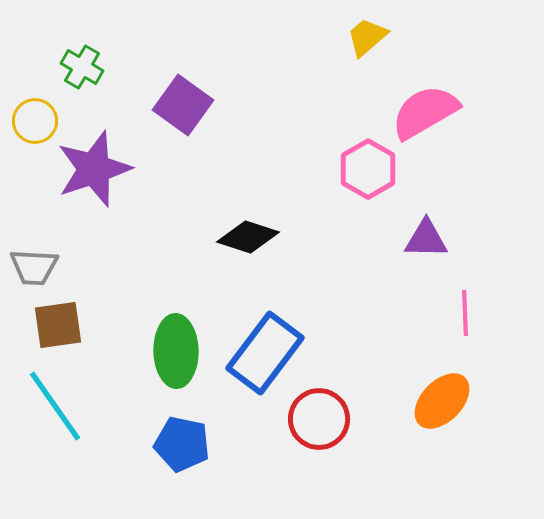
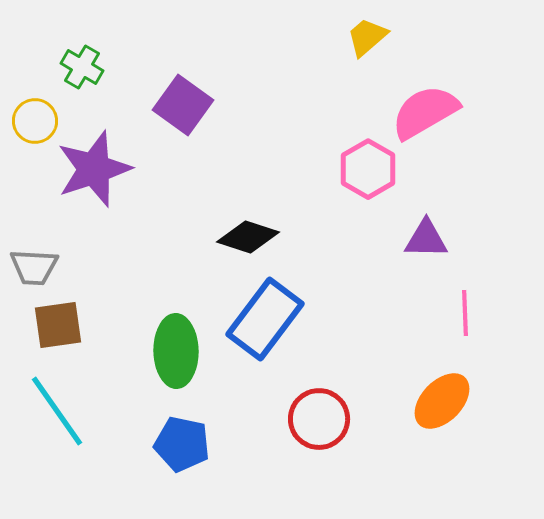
blue rectangle: moved 34 px up
cyan line: moved 2 px right, 5 px down
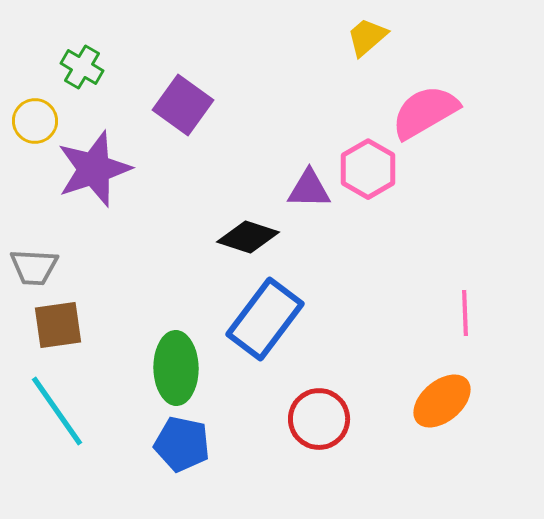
purple triangle: moved 117 px left, 50 px up
green ellipse: moved 17 px down
orange ellipse: rotated 6 degrees clockwise
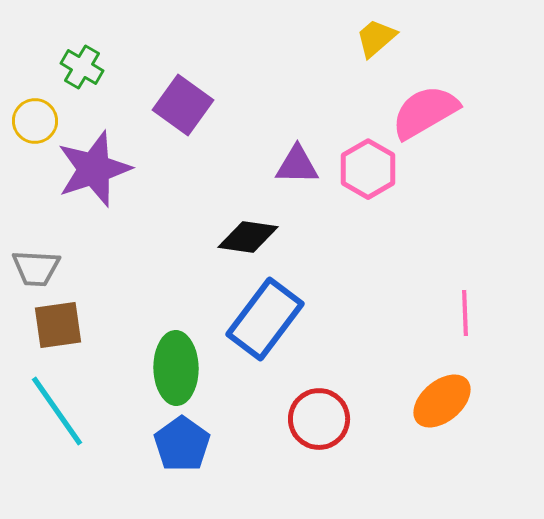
yellow trapezoid: moved 9 px right, 1 px down
purple triangle: moved 12 px left, 24 px up
black diamond: rotated 10 degrees counterclockwise
gray trapezoid: moved 2 px right, 1 px down
blue pentagon: rotated 24 degrees clockwise
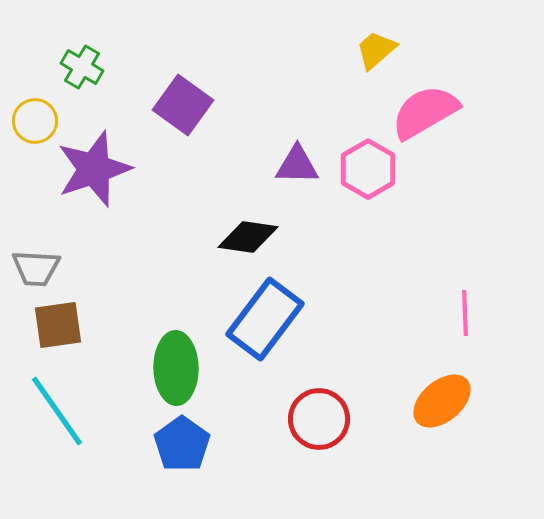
yellow trapezoid: moved 12 px down
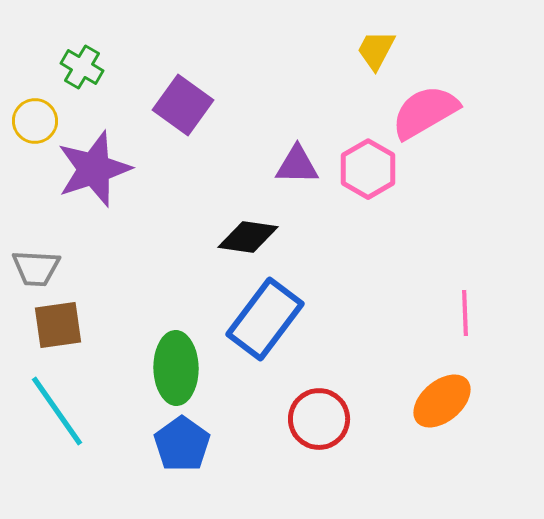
yellow trapezoid: rotated 21 degrees counterclockwise
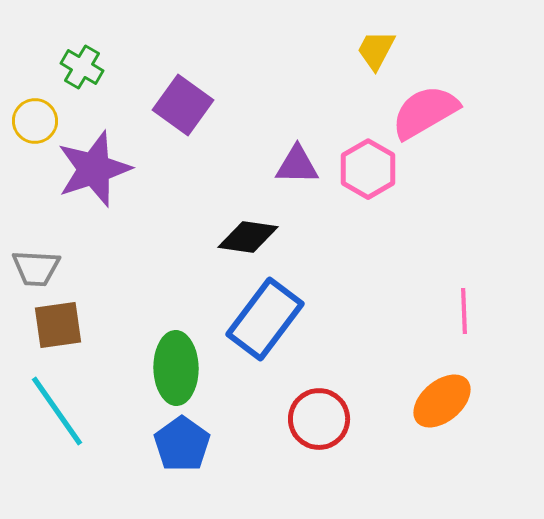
pink line: moved 1 px left, 2 px up
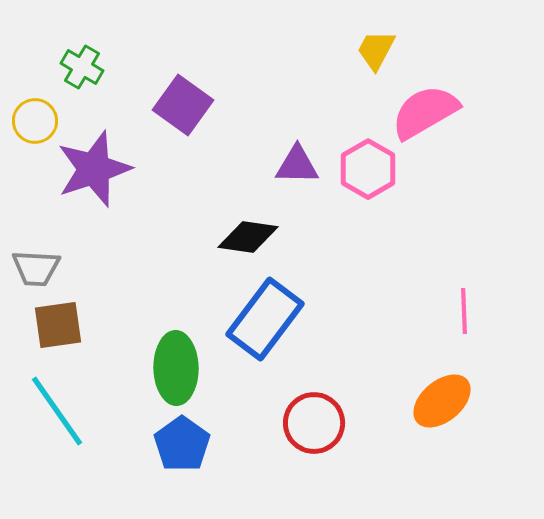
red circle: moved 5 px left, 4 px down
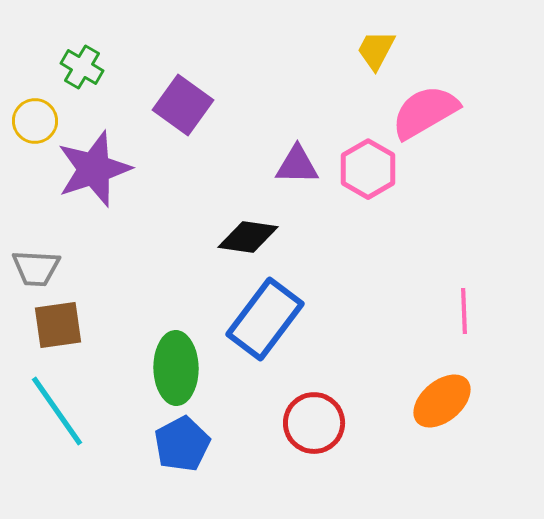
blue pentagon: rotated 8 degrees clockwise
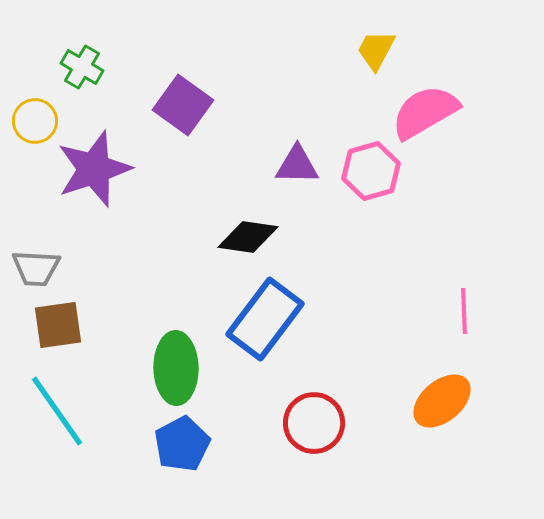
pink hexagon: moved 3 px right, 2 px down; rotated 14 degrees clockwise
